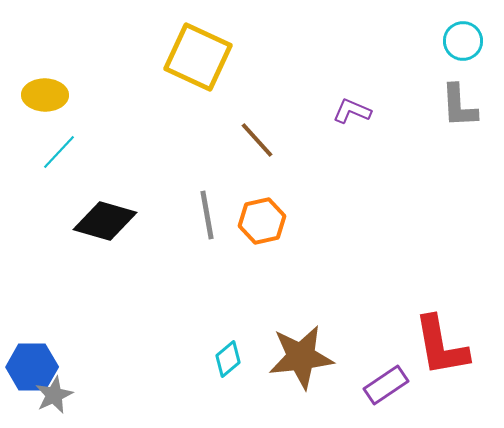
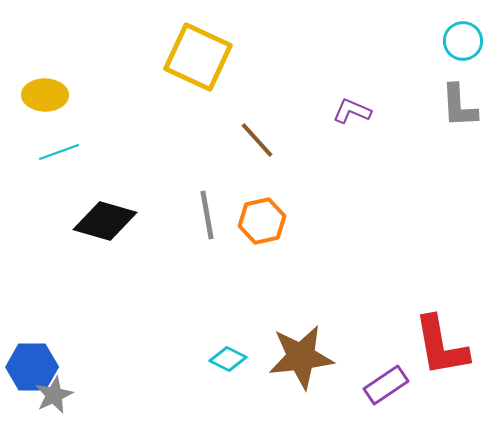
cyan line: rotated 27 degrees clockwise
cyan diamond: rotated 66 degrees clockwise
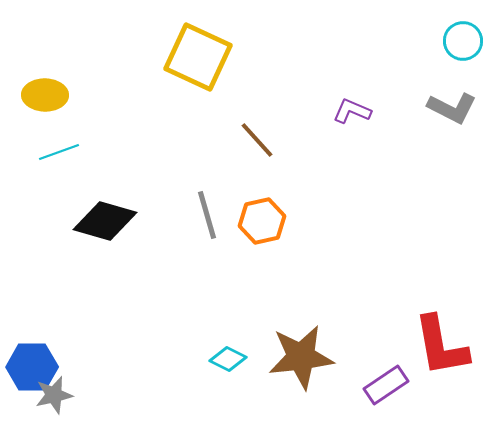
gray L-shape: moved 7 px left, 2 px down; rotated 60 degrees counterclockwise
gray line: rotated 6 degrees counterclockwise
gray star: rotated 12 degrees clockwise
